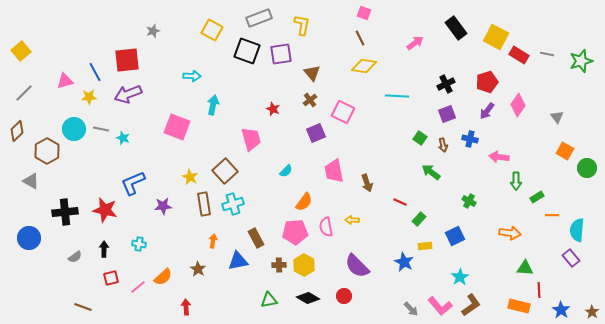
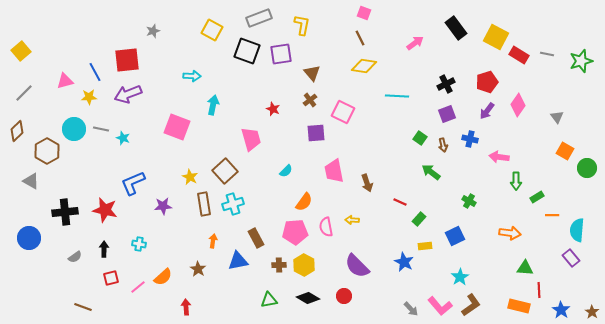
purple square at (316, 133): rotated 18 degrees clockwise
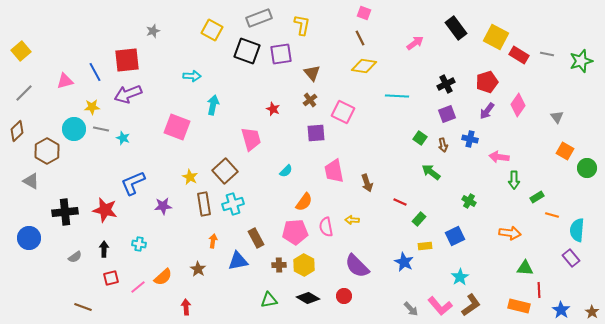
yellow star at (89, 97): moved 3 px right, 10 px down
green arrow at (516, 181): moved 2 px left, 1 px up
orange line at (552, 215): rotated 16 degrees clockwise
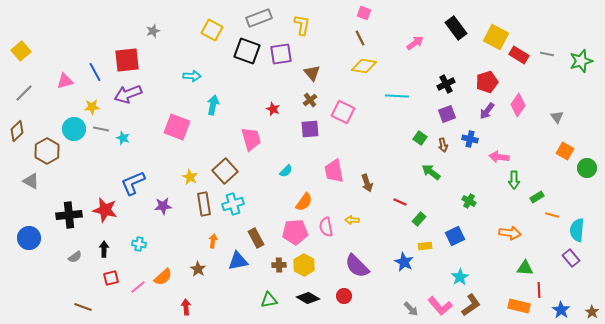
purple square at (316, 133): moved 6 px left, 4 px up
black cross at (65, 212): moved 4 px right, 3 px down
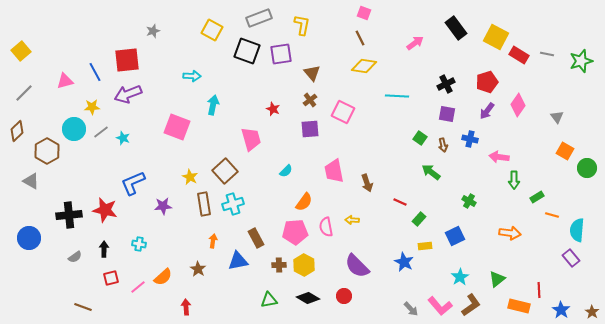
purple square at (447, 114): rotated 30 degrees clockwise
gray line at (101, 129): moved 3 px down; rotated 49 degrees counterclockwise
green triangle at (525, 268): moved 28 px left, 11 px down; rotated 42 degrees counterclockwise
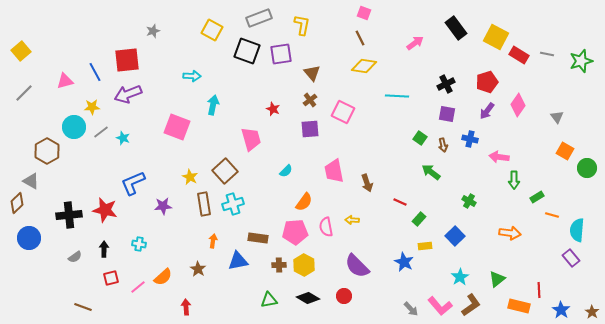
cyan circle at (74, 129): moved 2 px up
brown diamond at (17, 131): moved 72 px down
blue square at (455, 236): rotated 18 degrees counterclockwise
brown rectangle at (256, 238): moved 2 px right; rotated 54 degrees counterclockwise
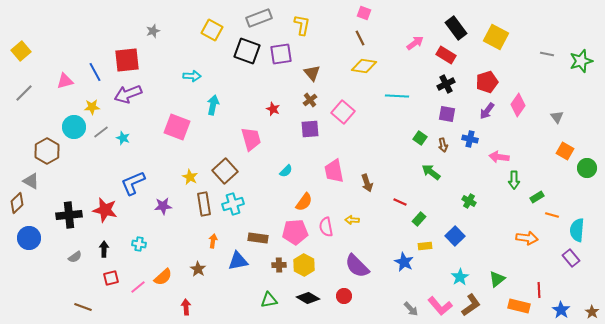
red rectangle at (519, 55): moved 73 px left
pink square at (343, 112): rotated 15 degrees clockwise
orange arrow at (510, 233): moved 17 px right, 5 px down
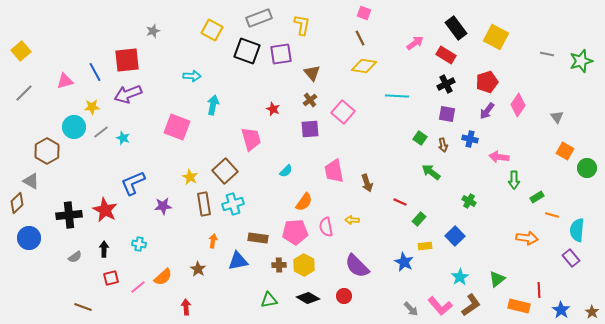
red star at (105, 210): rotated 15 degrees clockwise
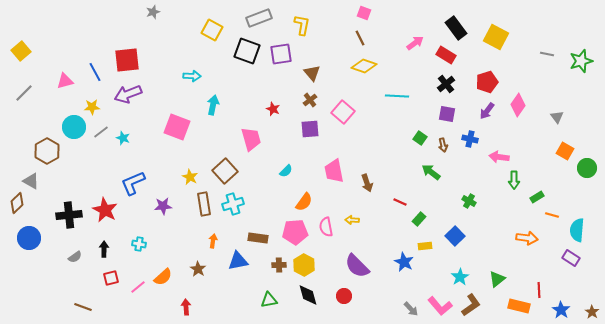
gray star at (153, 31): moved 19 px up
yellow diamond at (364, 66): rotated 10 degrees clockwise
black cross at (446, 84): rotated 12 degrees counterclockwise
purple rectangle at (571, 258): rotated 18 degrees counterclockwise
black diamond at (308, 298): moved 3 px up; rotated 45 degrees clockwise
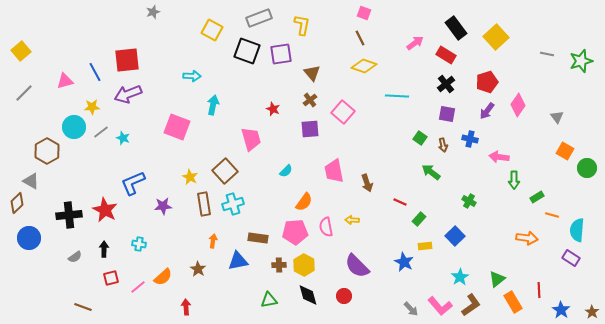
yellow square at (496, 37): rotated 20 degrees clockwise
orange rectangle at (519, 306): moved 6 px left, 4 px up; rotated 45 degrees clockwise
